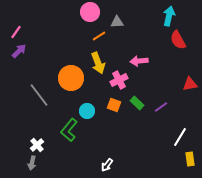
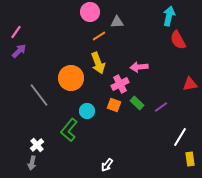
pink arrow: moved 6 px down
pink cross: moved 1 px right, 4 px down
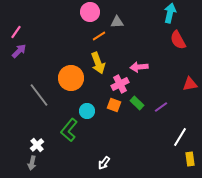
cyan arrow: moved 1 px right, 3 px up
white arrow: moved 3 px left, 2 px up
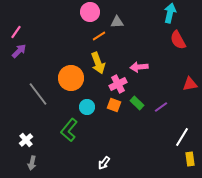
pink cross: moved 2 px left
gray line: moved 1 px left, 1 px up
cyan circle: moved 4 px up
white line: moved 2 px right
white cross: moved 11 px left, 5 px up
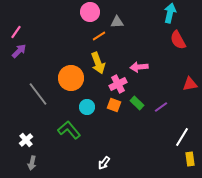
green L-shape: rotated 100 degrees clockwise
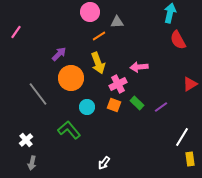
purple arrow: moved 40 px right, 3 px down
red triangle: rotated 21 degrees counterclockwise
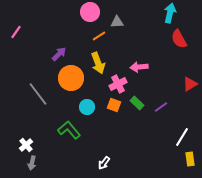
red semicircle: moved 1 px right, 1 px up
white cross: moved 5 px down
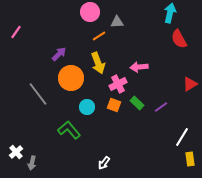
white cross: moved 10 px left, 7 px down
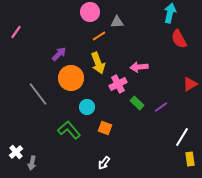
orange square: moved 9 px left, 23 px down
